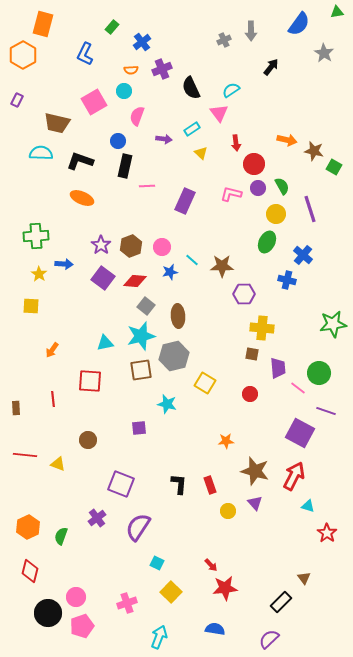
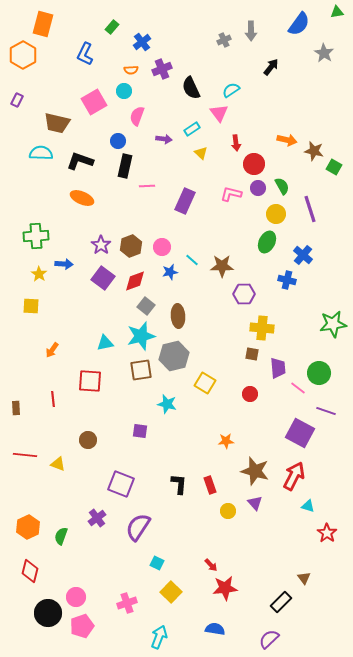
red diamond at (135, 281): rotated 25 degrees counterclockwise
purple square at (139, 428): moved 1 px right, 3 px down; rotated 14 degrees clockwise
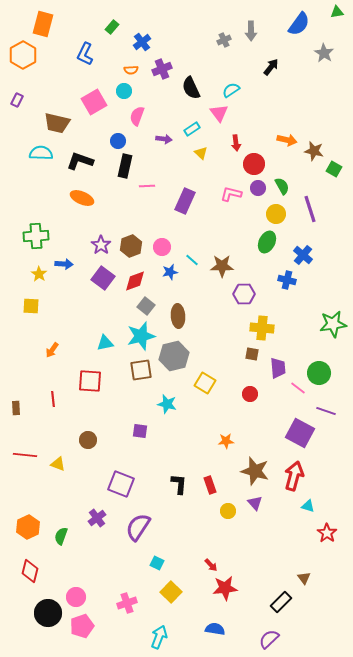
green square at (334, 167): moved 2 px down
red arrow at (294, 476): rotated 12 degrees counterclockwise
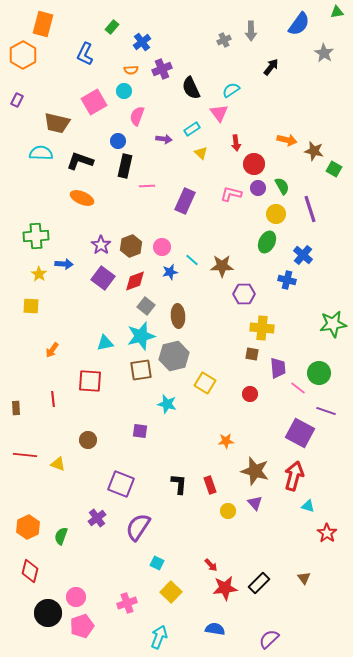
black rectangle at (281, 602): moved 22 px left, 19 px up
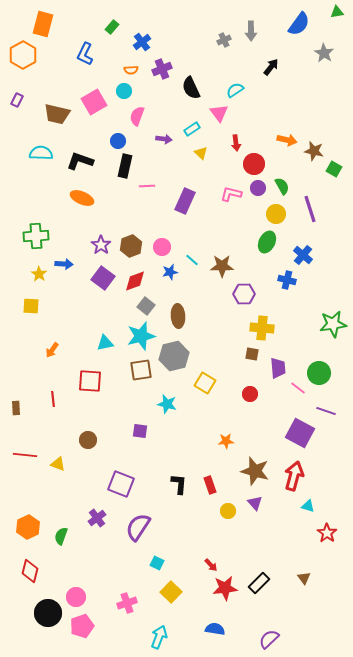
cyan semicircle at (231, 90): moved 4 px right
brown trapezoid at (57, 123): moved 9 px up
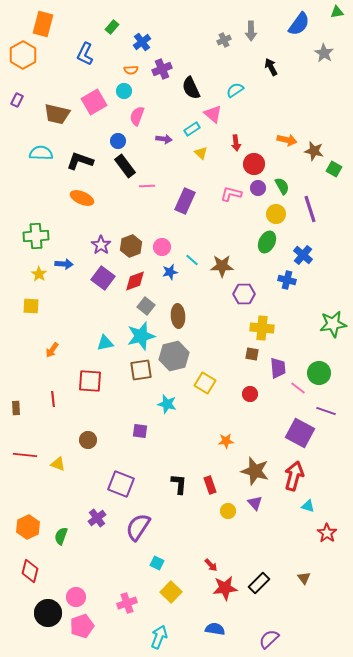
black arrow at (271, 67): rotated 66 degrees counterclockwise
pink triangle at (219, 113): moved 6 px left, 1 px down; rotated 12 degrees counterclockwise
black rectangle at (125, 166): rotated 50 degrees counterclockwise
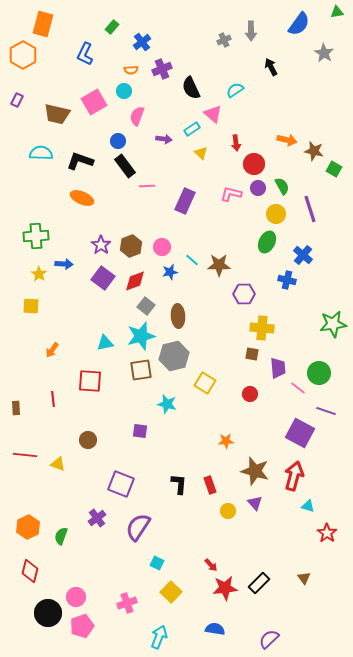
brown star at (222, 266): moved 3 px left, 1 px up
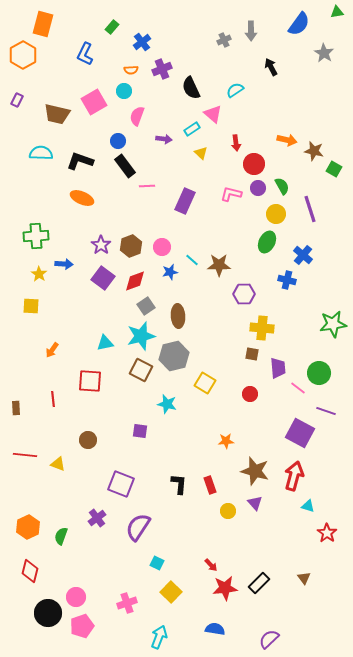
gray square at (146, 306): rotated 18 degrees clockwise
brown square at (141, 370): rotated 35 degrees clockwise
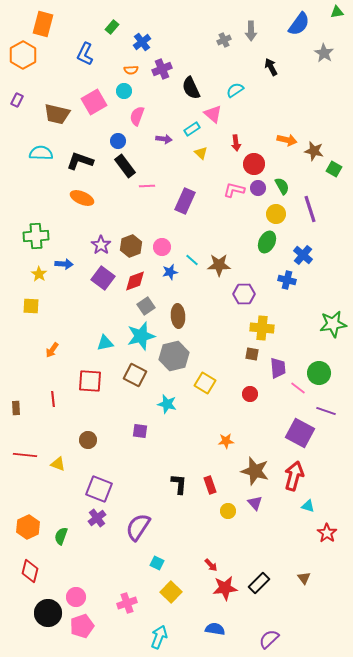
pink L-shape at (231, 194): moved 3 px right, 4 px up
brown square at (141, 370): moved 6 px left, 5 px down
purple square at (121, 484): moved 22 px left, 5 px down
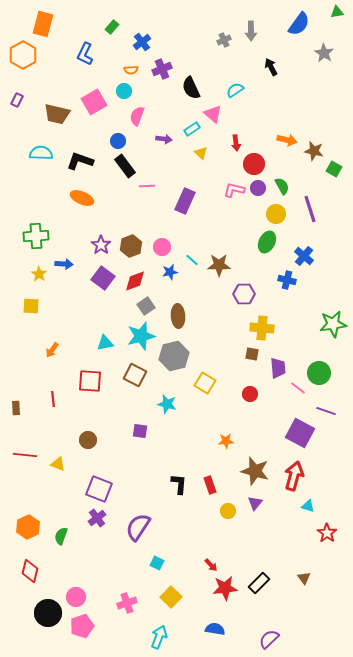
blue cross at (303, 255): moved 1 px right, 1 px down
purple triangle at (255, 503): rotated 21 degrees clockwise
yellow square at (171, 592): moved 5 px down
